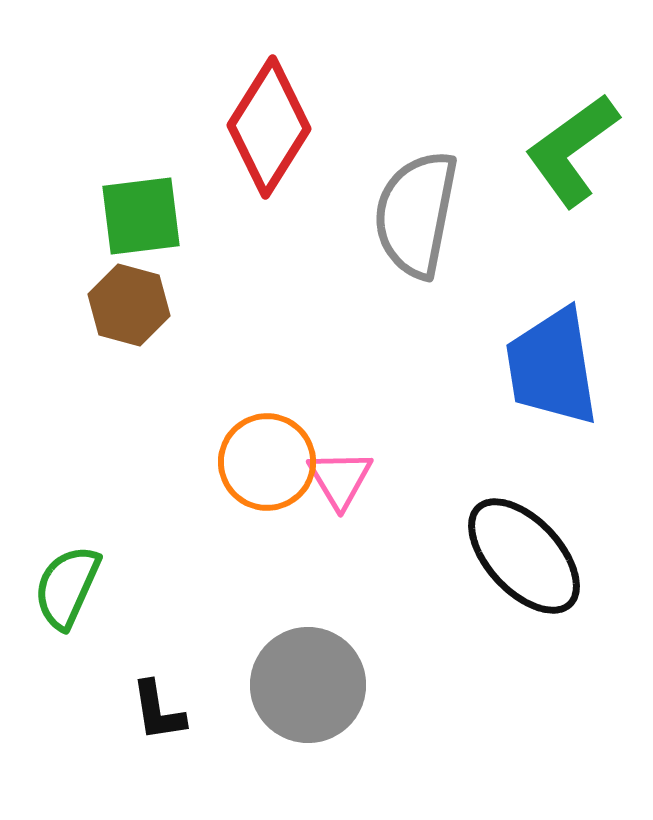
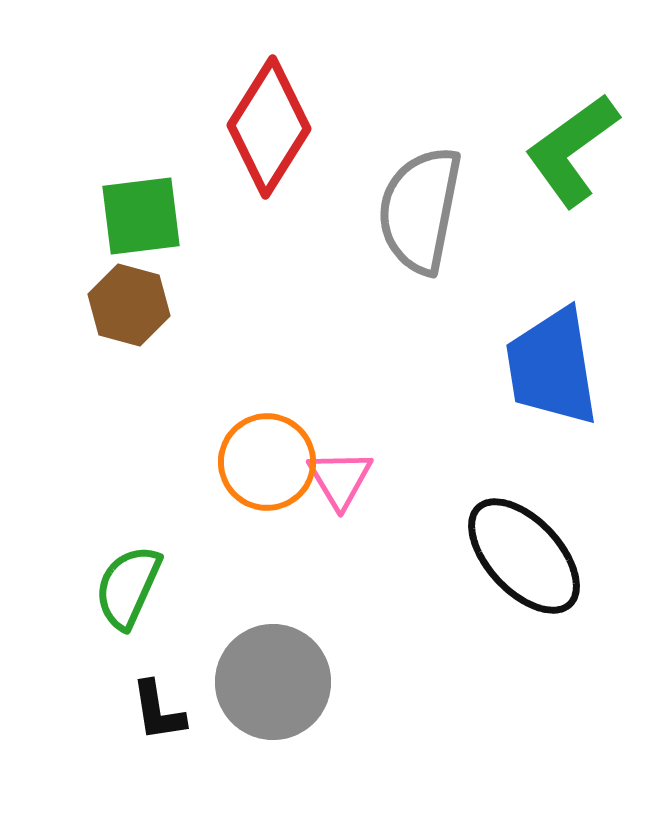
gray semicircle: moved 4 px right, 4 px up
green semicircle: moved 61 px right
gray circle: moved 35 px left, 3 px up
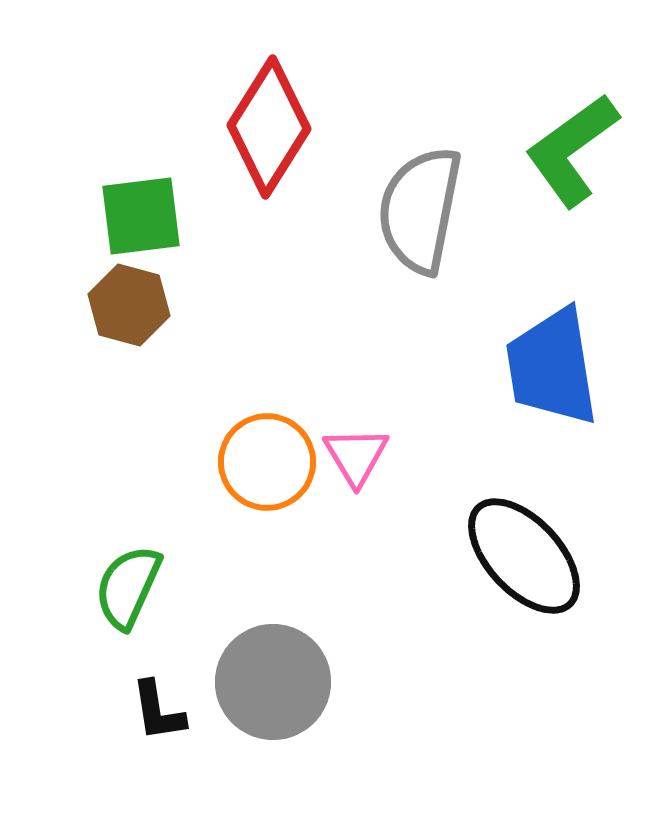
pink triangle: moved 16 px right, 23 px up
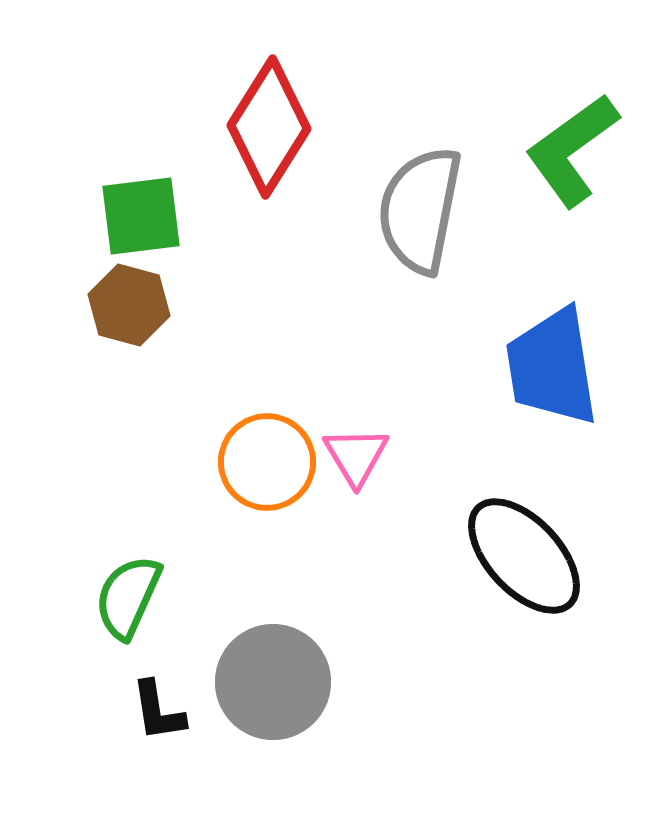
green semicircle: moved 10 px down
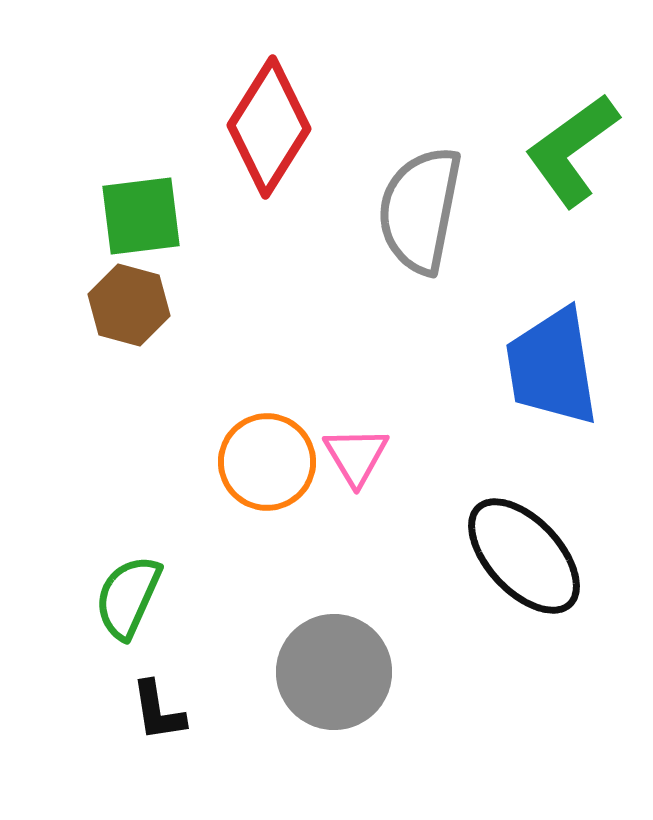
gray circle: moved 61 px right, 10 px up
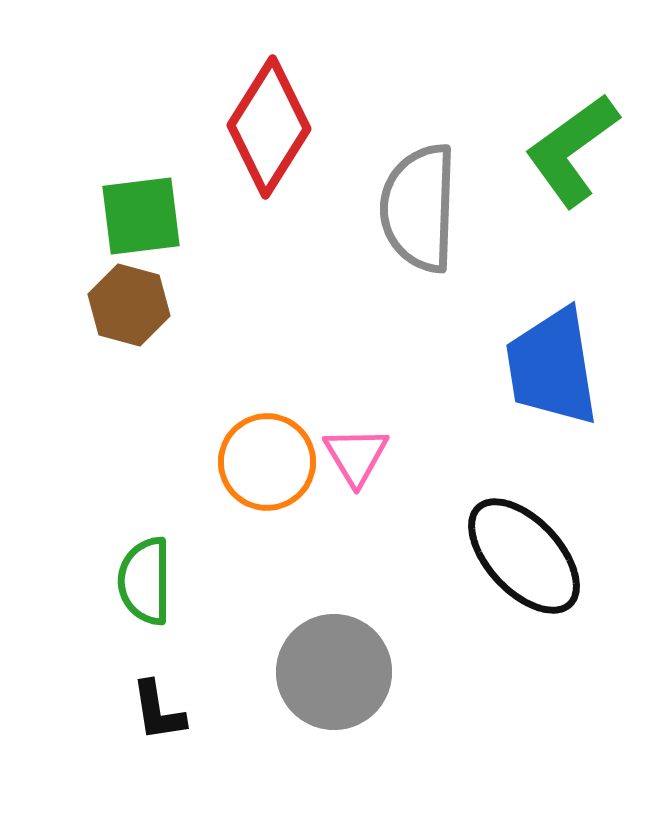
gray semicircle: moved 1 px left, 2 px up; rotated 9 degrees counterclockwise
green semicircle: moved 17 px right, 16 px up; rotated 24 degrees counterclockwise
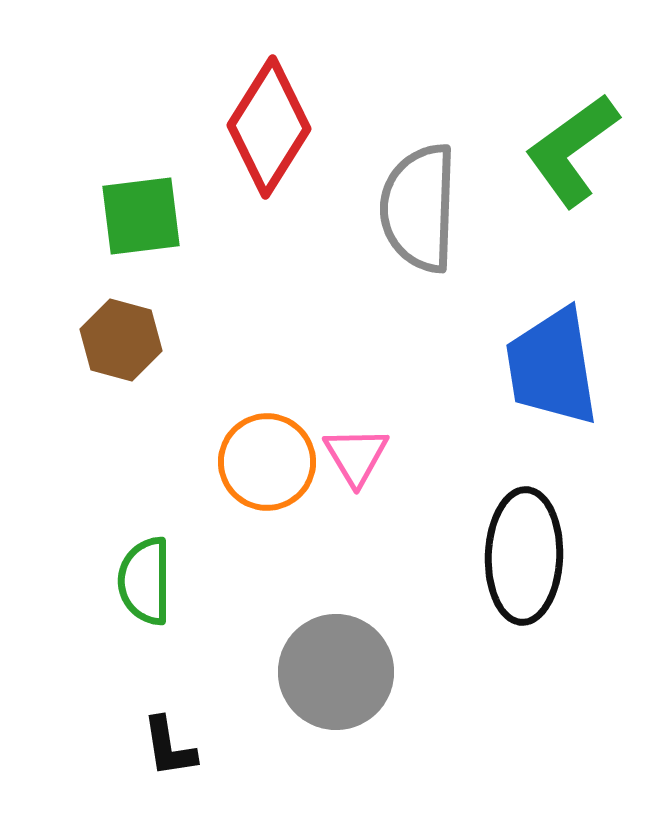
brown hexagon: moved 8 px left, 35 px down
black ellipse: rotated 45 degrees clockwise
gray circle: moved 2 px right
black L-shape: moved 11 px right, 36 px down
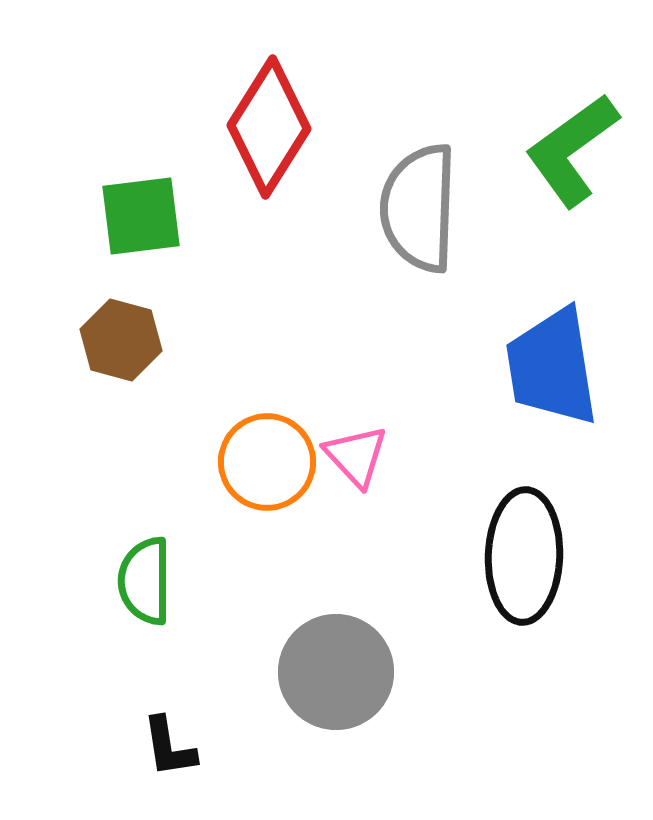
pink triangle: rotated 12 degrees counterclockwise
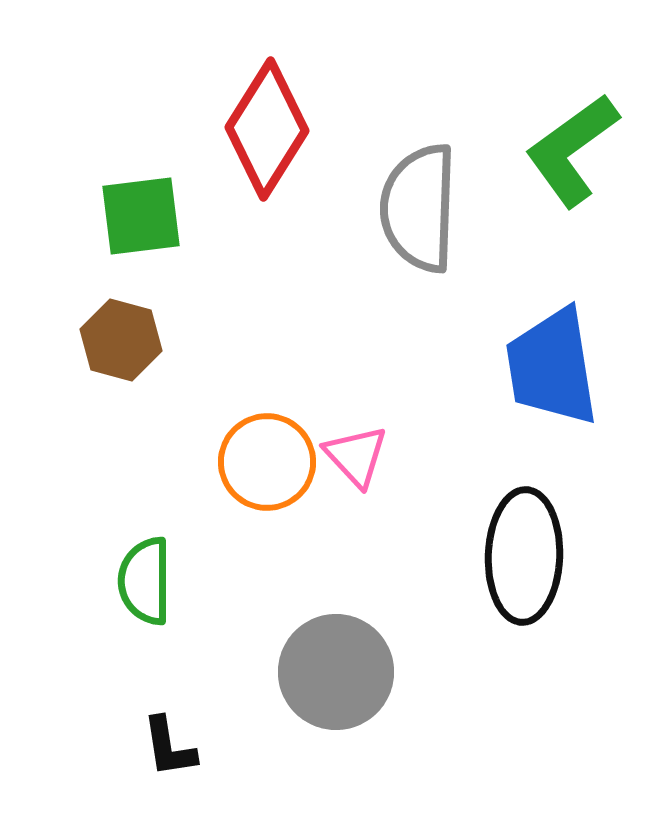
red diamond: moved 2 px left, 2 px down
